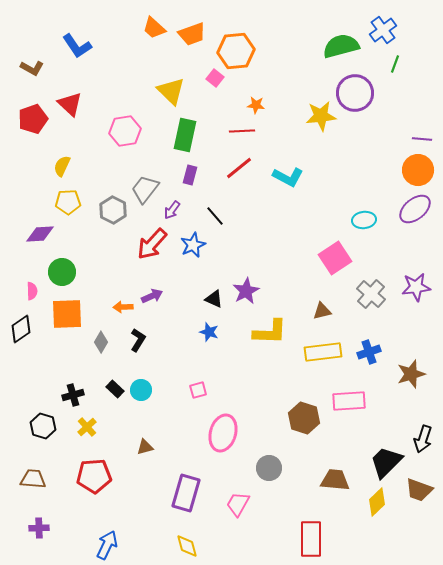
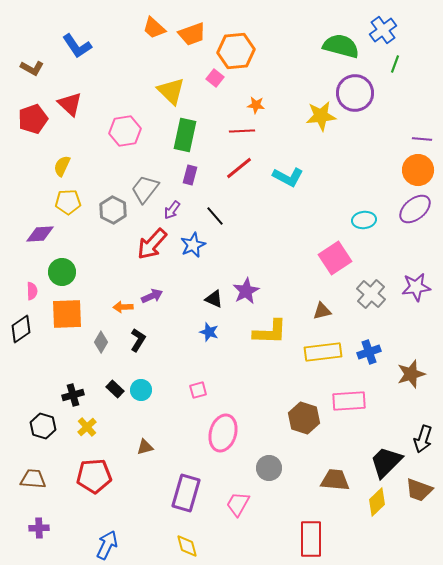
green semicircle at (341, 46): rotated 30 degrees clockwise
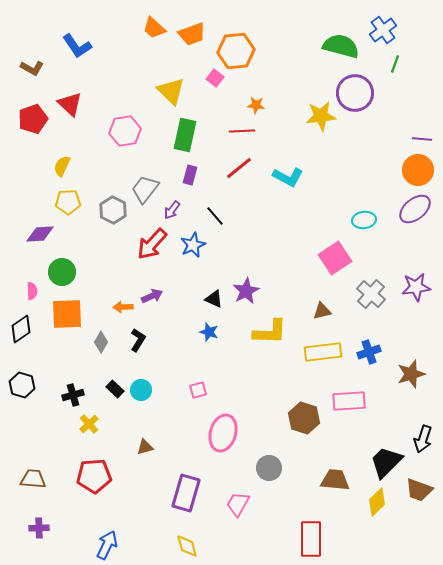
black hexagon at (43, 426): moved 21 px left, 41 px up
yellow cross at (87, 427): moved 2 px right, 3 px up
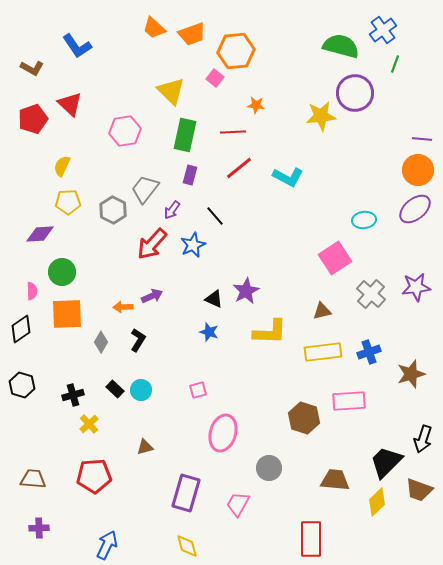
red line at (242, 131): moved 9 px left, 1 px down
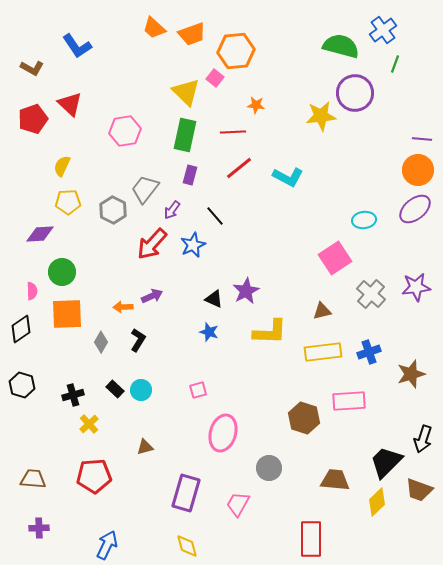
yellow triangle at (171, 91): moved 15 px right, 1 px down
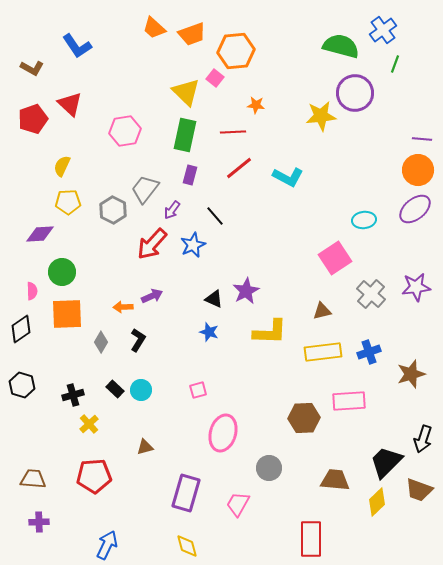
brown hexagon at (304, 418): rotated 20 degrees counterclockwise
purple cross at (39, 528): moved 6 px up
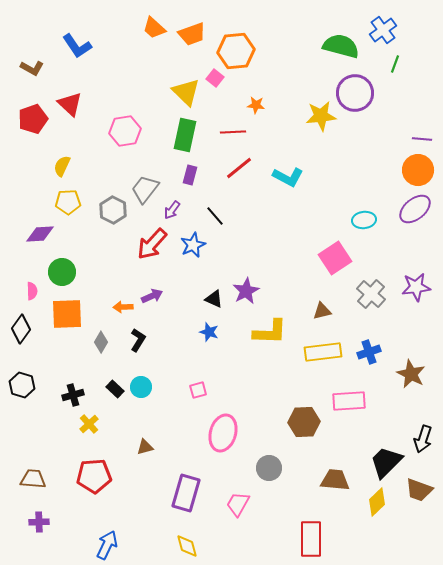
black diamond at (21, 329): rotated 20 degrees counterclockwise
brown star at (411, 374): rotated 28 degrees counterclockwise
cyan circle at (141, 390): moved 3 px up
brown hexagon at (304, 418): moved 4 px down
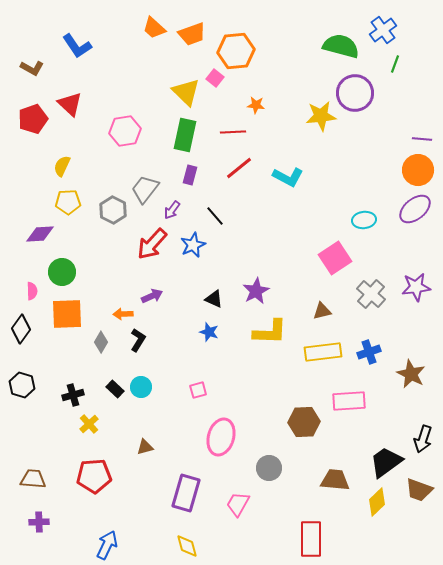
purple star at (246, 291): moved 10 px right
orange arrow at (123, 307): moved 7 px down
pink ellipse at (223, 433): moved 2 px left, 4 px down
black trapezoid at (386, 462): rotated 9 degrees clockwise
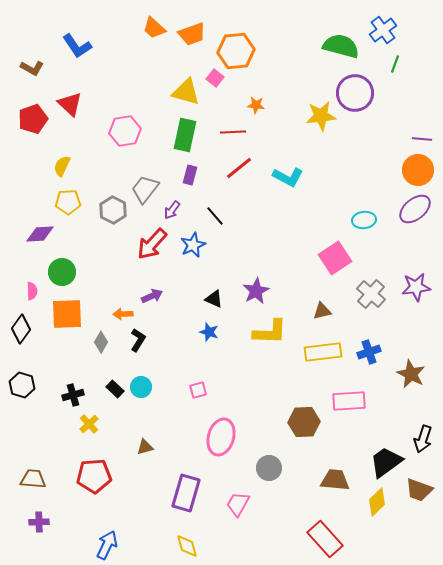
yellow triangle at (186, 92): rotated 28 degrees counterclockwise
red rectangle at (311, 539): moved 14 px right; rotated 42 degrees counterclockwise
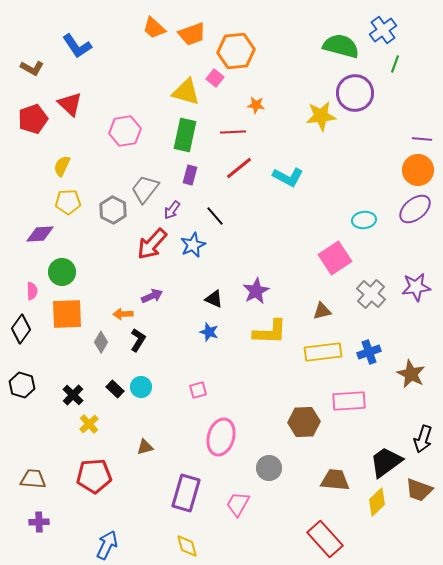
black cross at (73, 395): rotated 30 degrees counterclockwise
